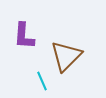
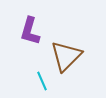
purple L-shape: moved 6 px right, 5 px up; rotated 12 degrees clockwise
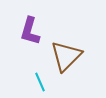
cyan line: moved 2 px left, 1 px down
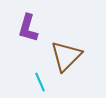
purple L-shape: moved 2 px left, 3 px up
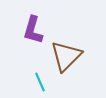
purple L-shape: moved 5 px right, 2 px down
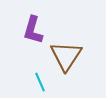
brown triangle: rotated 12 degrees counterclockwise
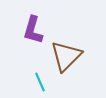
brown triangle: rotated 12 degrees clockwise
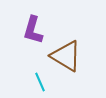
brown triangle: rotated 44 degrees counterclockwise
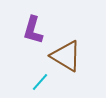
cyan line: rotated 66 degrees clockwise
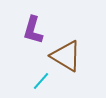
cyan line: moved 1 px right, 1 px up
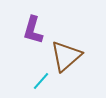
brown triangle: rotated 48 degrees clockwise
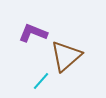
purple L-shape: moved 3 px down; rotated 96 degrees clockwise
